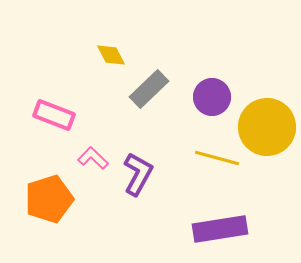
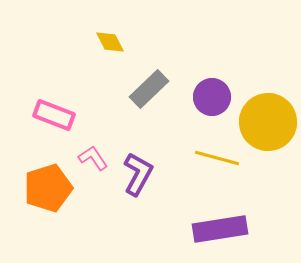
yellow diamond: moved 1 px left, 13 px up
yellow circle: moved 1 px right, 5 px up
pink L-shape: rotated 12 degrees clockwise
orange pentagon: moved 1 px left, 11 px up
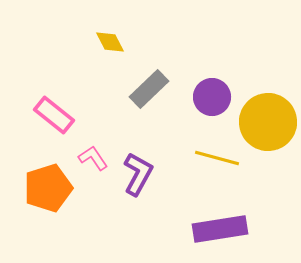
pink rectangle: rotated 18 degrees clockwise
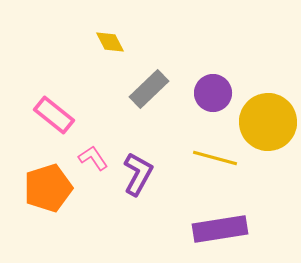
purple circle: moved 1 px right, 4 px up
yellow line: moved 2 px left
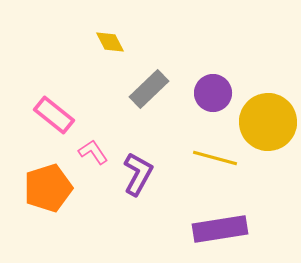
pink L-shape: moved 6 px up
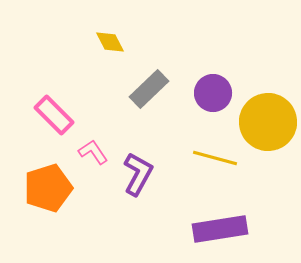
pink rectangle: rotated 6 degrees clockwise
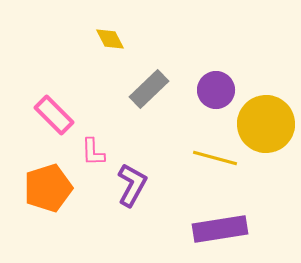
yellow diamond: moved 3 px up
purple circle: moved 3 px right, 3 px up
yellow circle: moved 2 px left, 2 px down
pink L-shape: rotated 148 degrees counterclockwise
purple L-shape: moved 6 px left, 11 px down
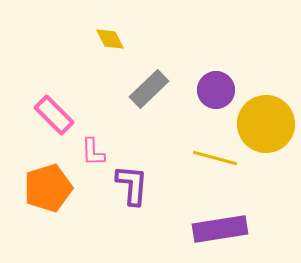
purple L-shape: rotated 24 degrees counterclockwise
